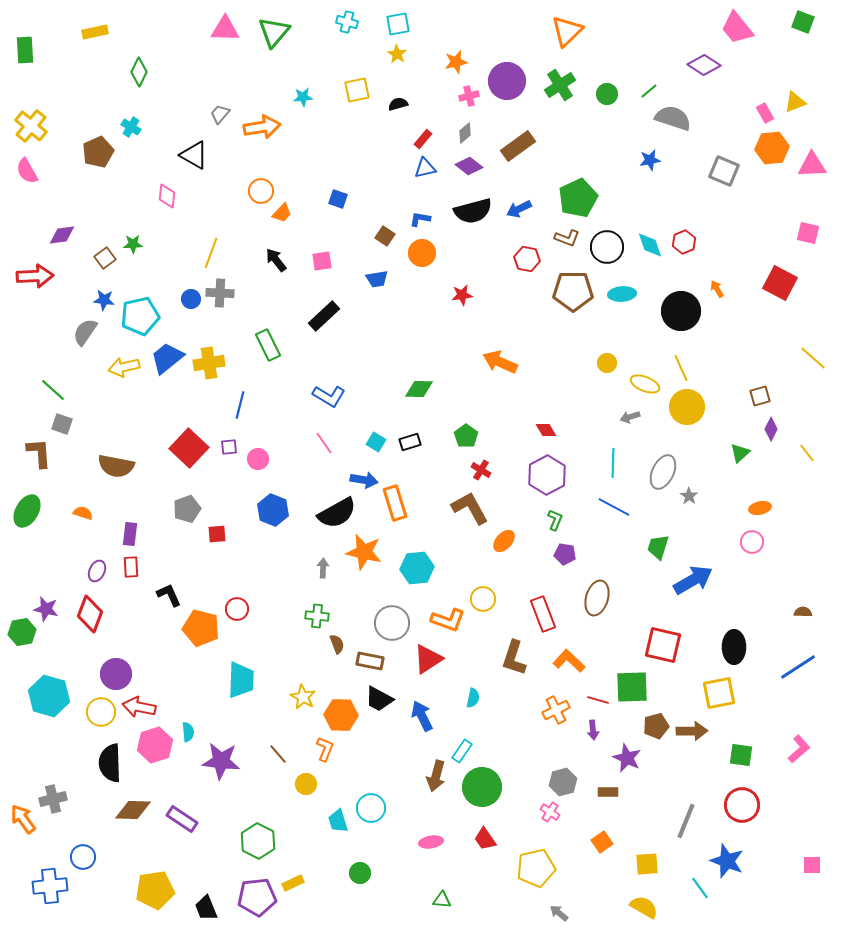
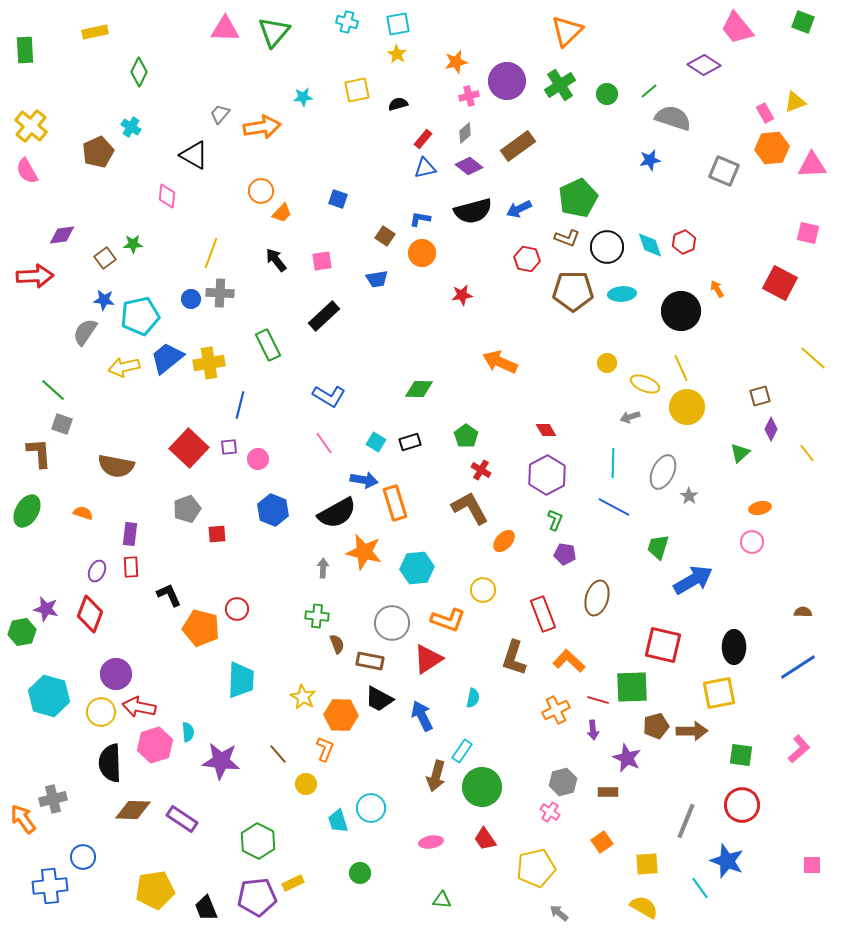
yellow circle at (483, 599): moved 9 px up
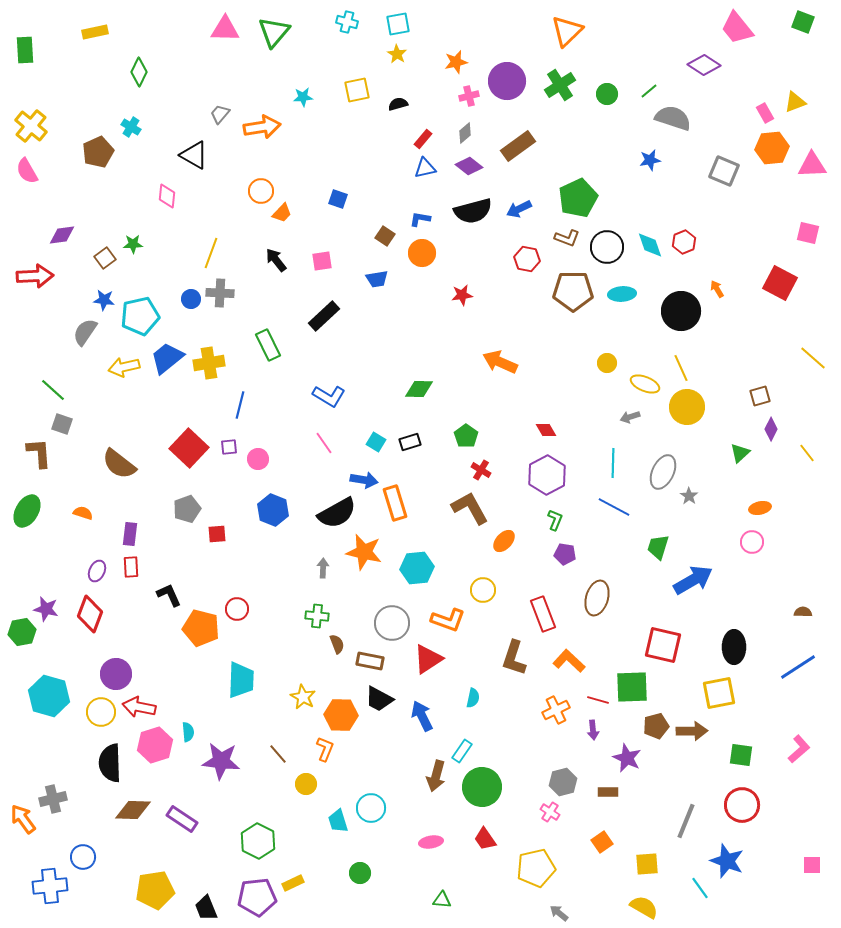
brown semicircle at (116, 466): moved 3 px right, 2 px up; rotated 27 degrees clockwise
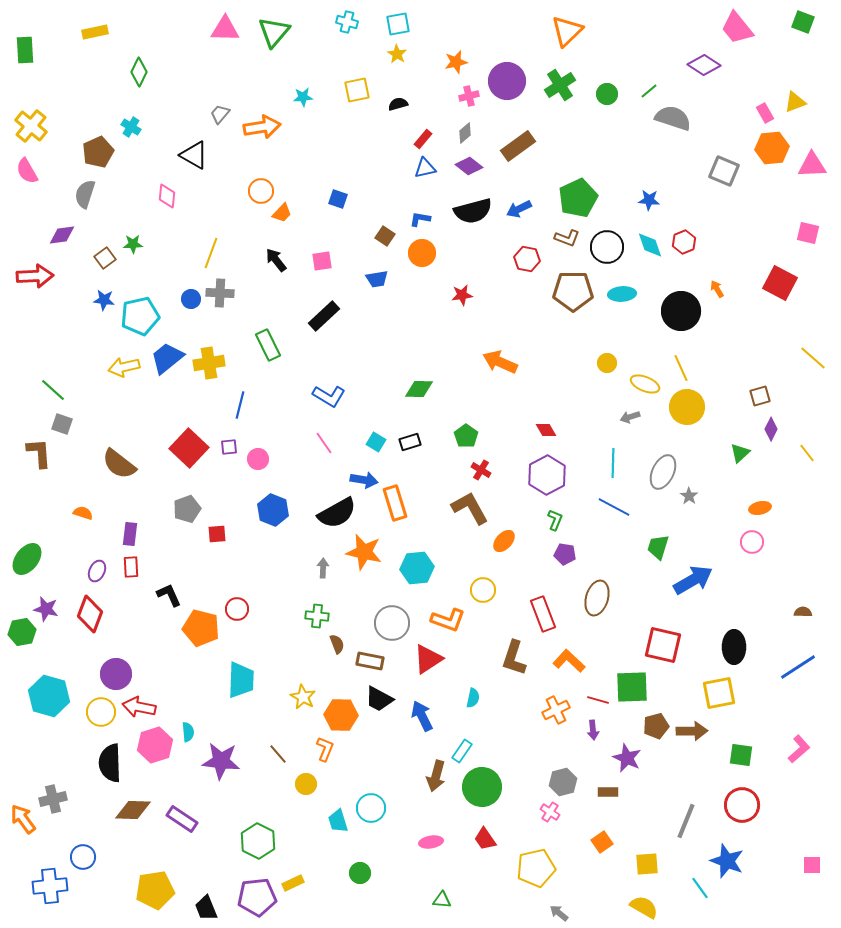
blue star at (650, 160): moved 1 px left, 40 px down; rotated 15 degrees clockwise
gray semicircle at (85, 332): moved 138 px up; rotated 16 degrees counterclockwise
green ellipse at (27, 511): moved 48 px down; rotated 8 degrees clockwise
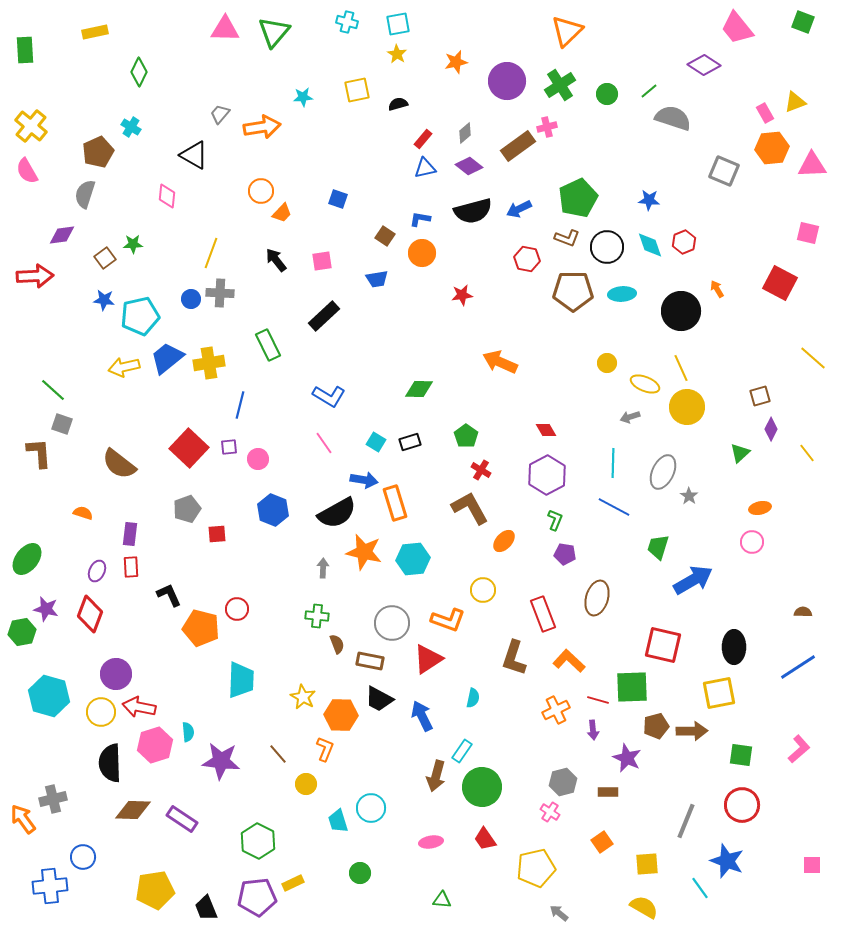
pink cross at (469, 96): moved 78 px right, 31 px down
cyan hexagon at (417, 568): moved 4 px left, 9 px up
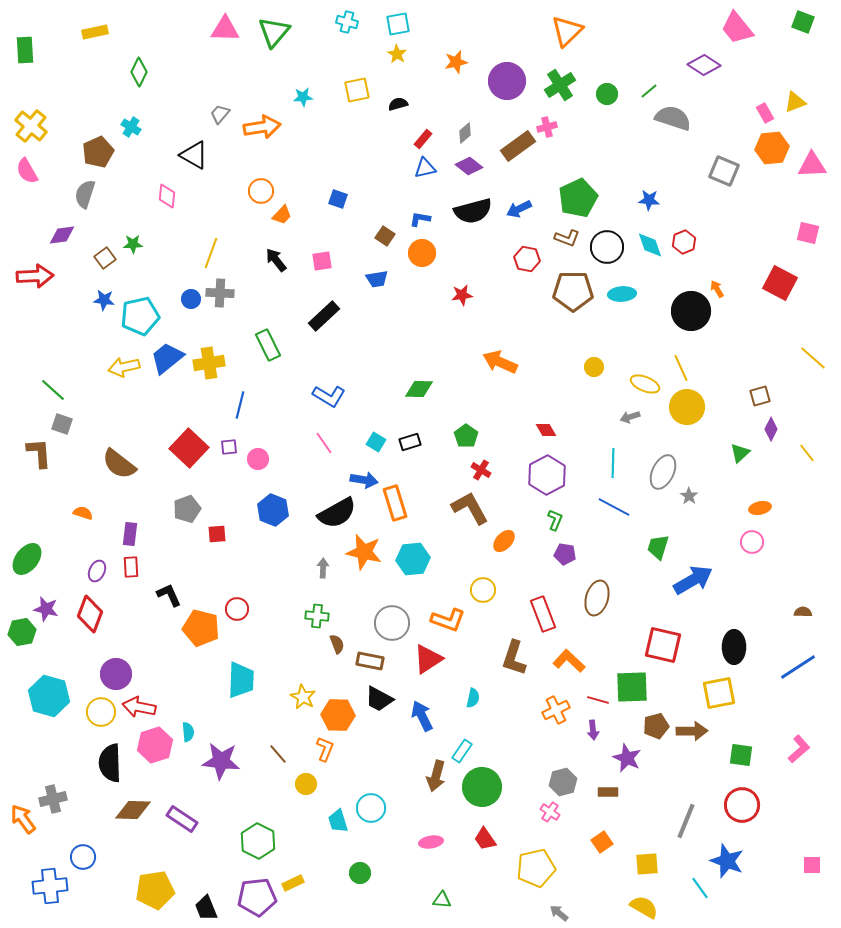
orange trapezoid at (282, 213): moved 2 px down
black circle at (681, 311): moved 10 px right
yellow circle at (607, 363): moved 13 px left, 4 px down
orange hexagon at (341, 715): moved 3 px left
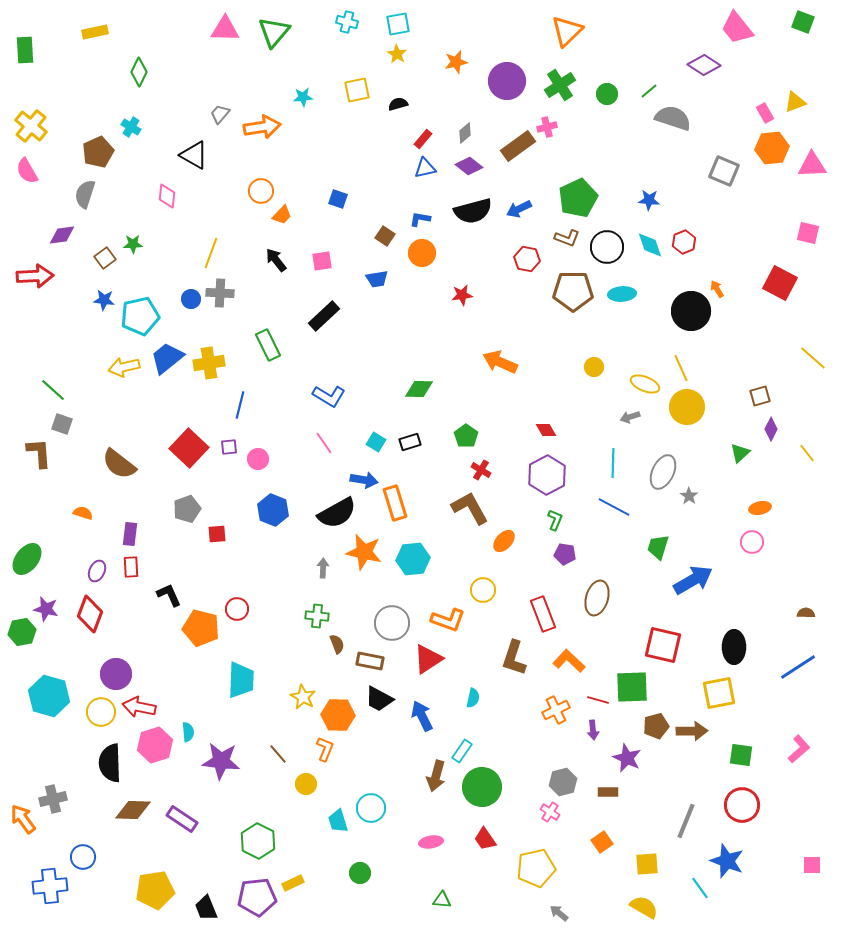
brown semicircle at (803, 612): moved 3 px right, 1 px down
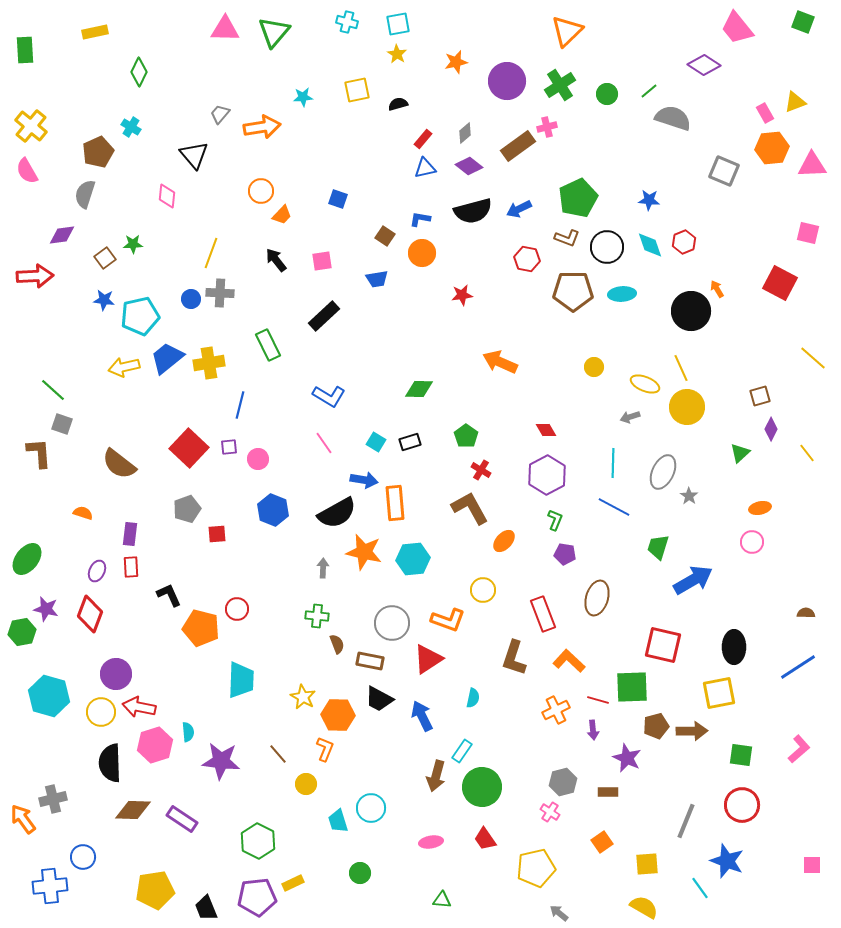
black triangle at (194, 155): rotated 20 degrees clockwise
orange rectangle at (395, 503): rotated 12 degrees clockwise
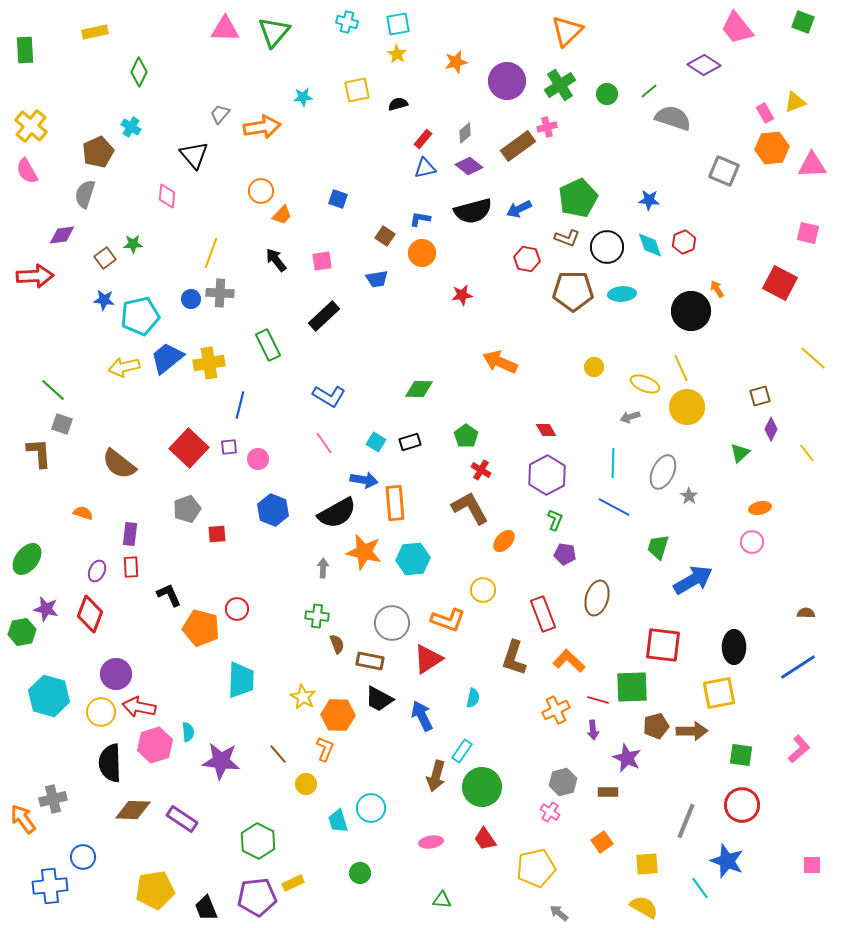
red square at (663, 645): rotated 6 degrees counterclockwise
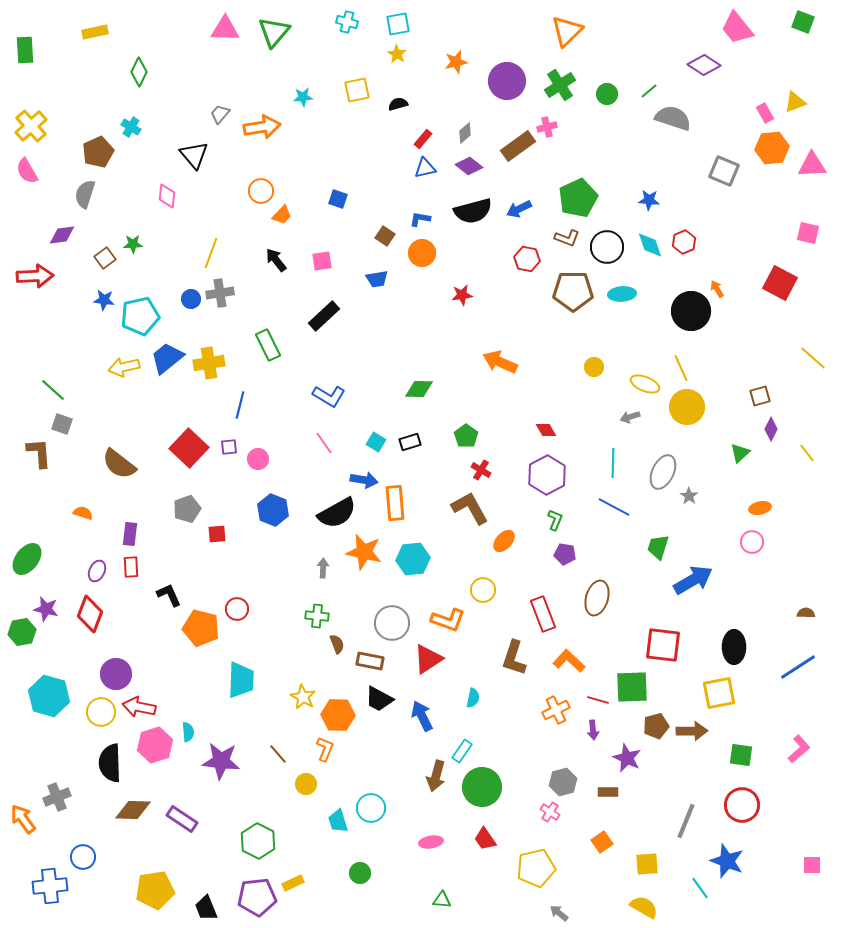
yellow cross at (31, 126): rotated 8 degrees clockwise
gray cross at (220, 293): rotated 12 degrees counterclockwise
gray cross at (53, 799): moved 4 px right, 2 px up; rotated 8 degrees counterclockwise
